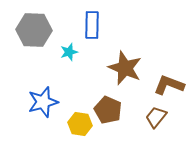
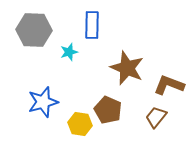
brown star: moved 2 px right
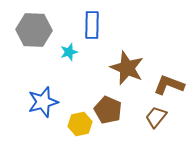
yellow hexagon: rotated 20 degrees counterclockwise
